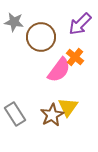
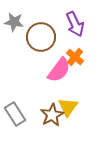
purple arrow: moved 5 px left; rotated 70 degrees counterclockwise
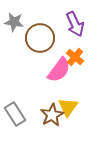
brown circle: moved 1 px left, 1 px down
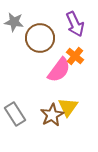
orange cross: moved 1 px up
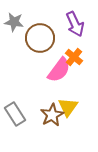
orange cross: moved 1 px left, 1 px down
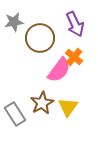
gray star: rotated 18 degrees counterclockwise
brown star: moved 10 px left, 12 px up
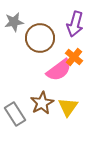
purple arrow: rotated 40 degrees clockwise
pink semicircle: rotated 16 degrees clockwise
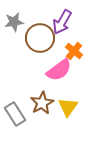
purple arrow: moved 13 px left, 2 px up; rotated 15 degrees clockwise
orange cross: moved 6 px up
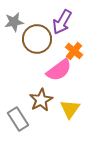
brown circle: moved 3 px left, 1 px down
brown star: moved 1 px left, 3 px up
yellow triangle: moved 2 px right, 2 px down
gray rectangle: moved 3 px right, 5 px down
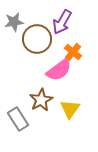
orange cross: moved 1 px left, 1 px down
